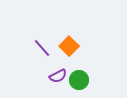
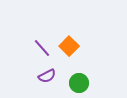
purple semicircle: moved 11 px left
green circle: moved 3 px down
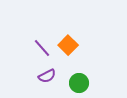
orange square: moved 1 px left, 1 px up
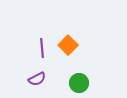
purple line: rotated 36 degrees clockwise
purple semicircle: moved 10 px left, 3 px down
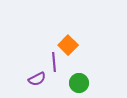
purple line: moved 12 px right, 14 px down
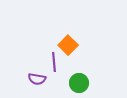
purple semicircle: rotated 36 degrees clockwise
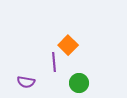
purple semicircle: moved 11 px left, 3 px down
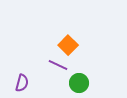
purple line: moved 4 px right, 3 px down; rotated 60 degrees counterclockwise
purple semicircle: moved 4 px left, 1 px down; rotated 84 degrees counterclockwise
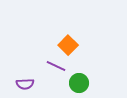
purple line: moved 2 px left, 1 px down
purple semicircle: moved 3 px right, 1 px down; rotated 72 degrees clockwise
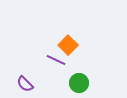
purple line: moved 6 px up
purple semicircle: rotated 48 degrees clockwise
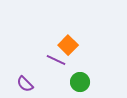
green circle: moved 1 px right, 1 px up
